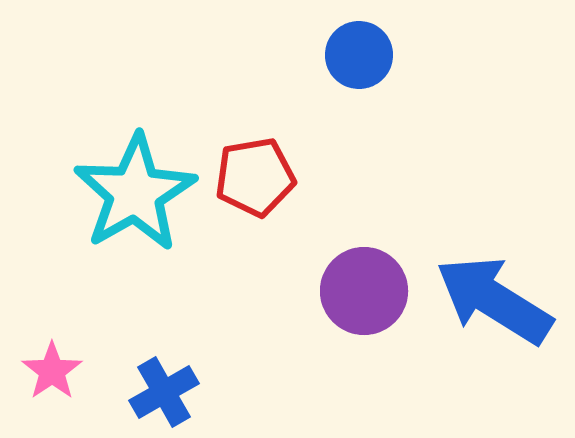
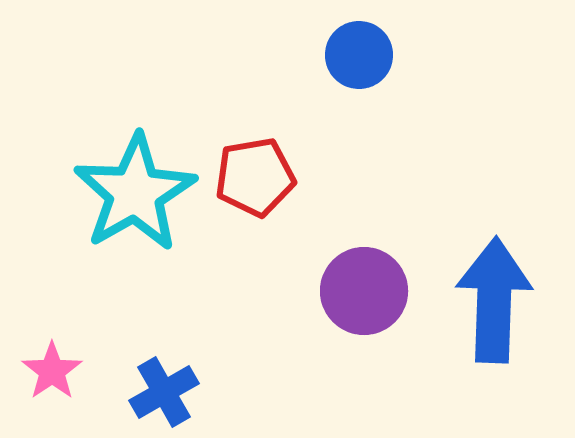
blue arrow: rotated 60 degrees clockwise
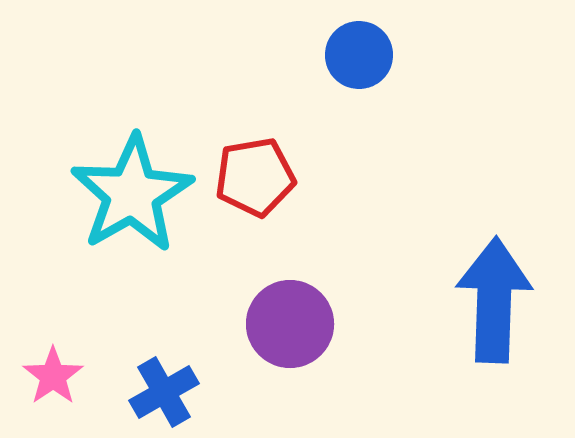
cyan star: moved 3 px left, 1 px down
purple circle: moved 74 px left, 33 px down
pink star: moved 1 px right, 5 px down
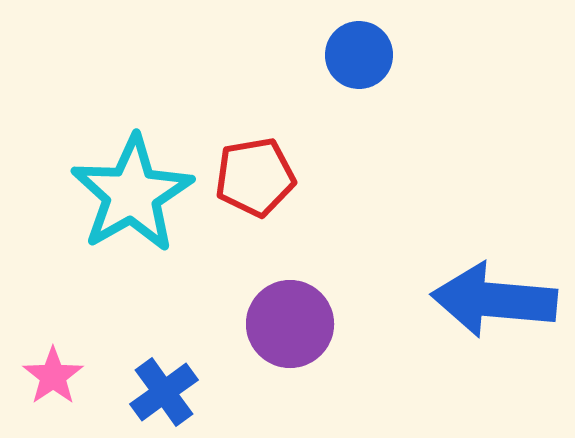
blue arrow: rotated 87 degrees counterclockwise
blue cross: rotated 6 degrees counterclockwise
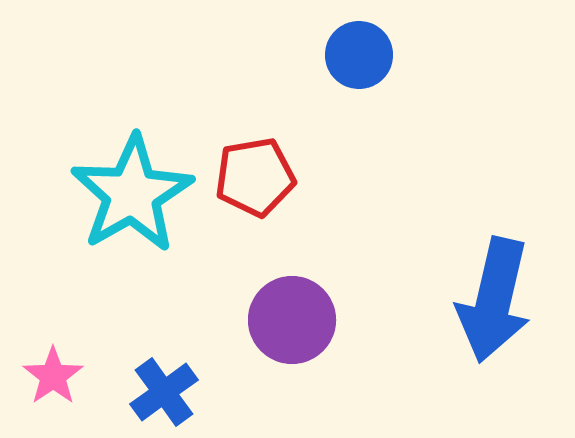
blue arrow: rotated 82 degrees counterclockwise
purple circle: moved 2 px right, 4 px up
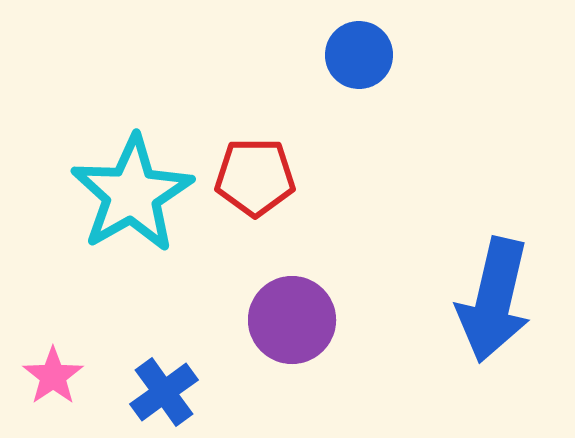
red pentagon: rotated 10 degrees clockwise
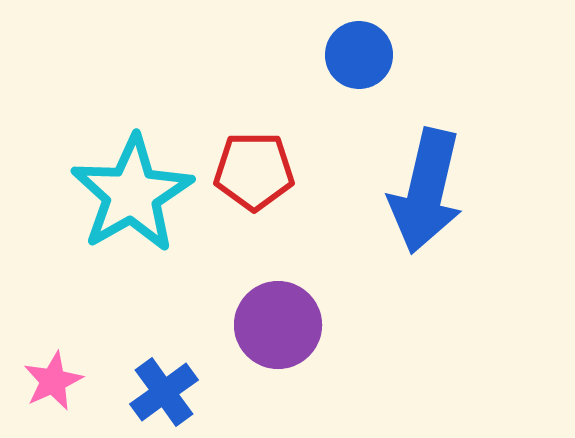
red pentagon: moved 1 px left, 6 px up
blue arrow: moved 68 px left, 109 px up
purple circle: moved 14 px left, 5 px down
pink star: moved 5 px down; rotated 10 degrees clockwise
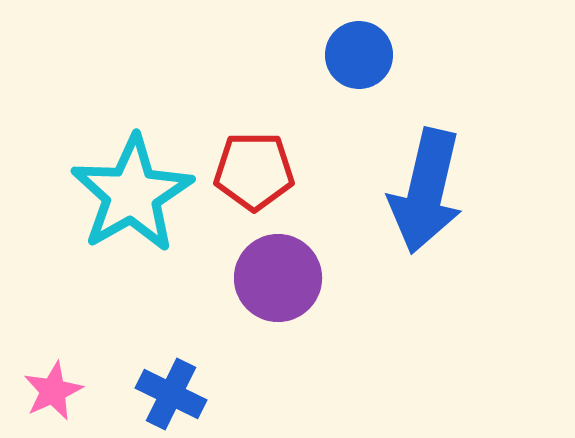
purple circle: moved 47 px up
pink star: moved 10 px down
blue cross: moved 7 px right, 2 px down; rotated 28 degrees counterclockwise
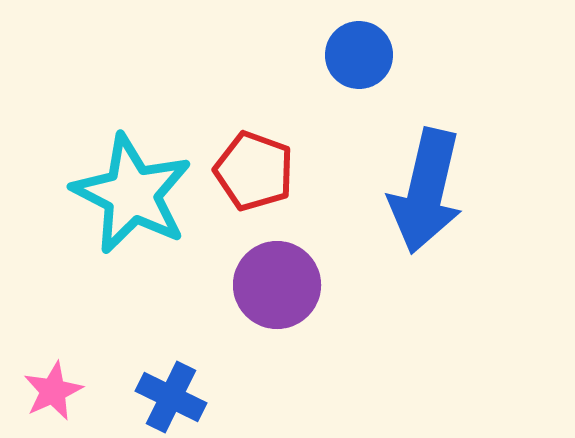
red pentagon: rotated 20 degrees clockwise
cyan star: rotated 15 degrees counterclockwise
purple circle: moved 1 px left, 7 px down
blue cross: moved 3 px down
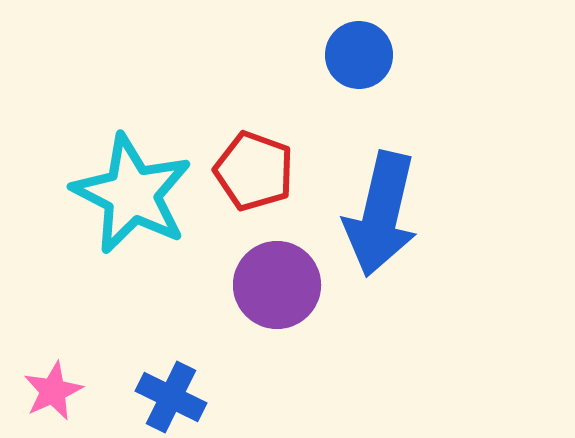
blue arrow: moved 45 px left, 23 px down
